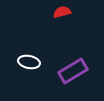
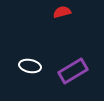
white ellipse: moved 1 px right, 4 px down
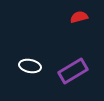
red semicircle: moved 17 px right, 5 px down
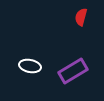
red semicircle: moved 2 px right; rotated 60 degrees counterclockwise
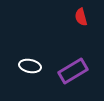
red semicircle: rotated 30 degrees counterclockwise
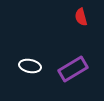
purple rectangle: moved 2 px up
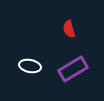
red semicircle: moved 12 px left, 12 px down
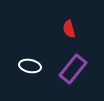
purple rectangle: rotated 20 degrees counterclockwise
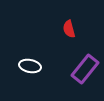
purple rectangle: moved 12 px right
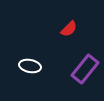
red semicircle: rotated 120 degrees counterclockwise
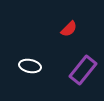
purple rectangle: moved 2 px left, 1 px down
